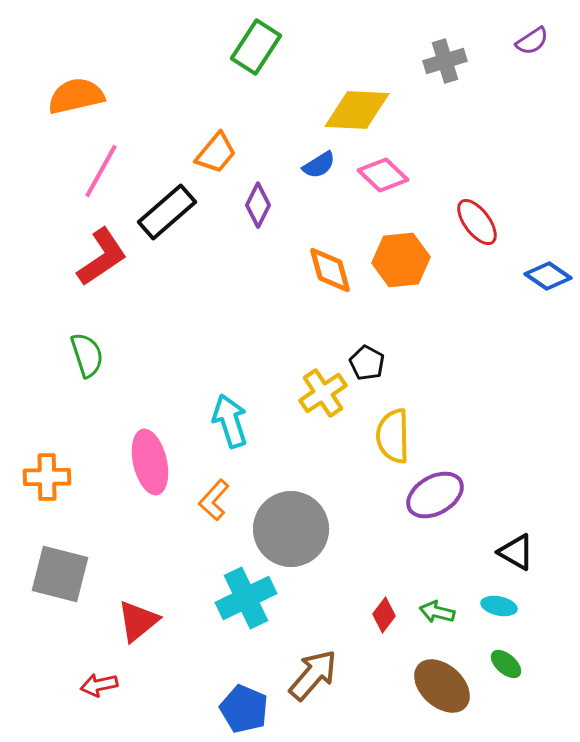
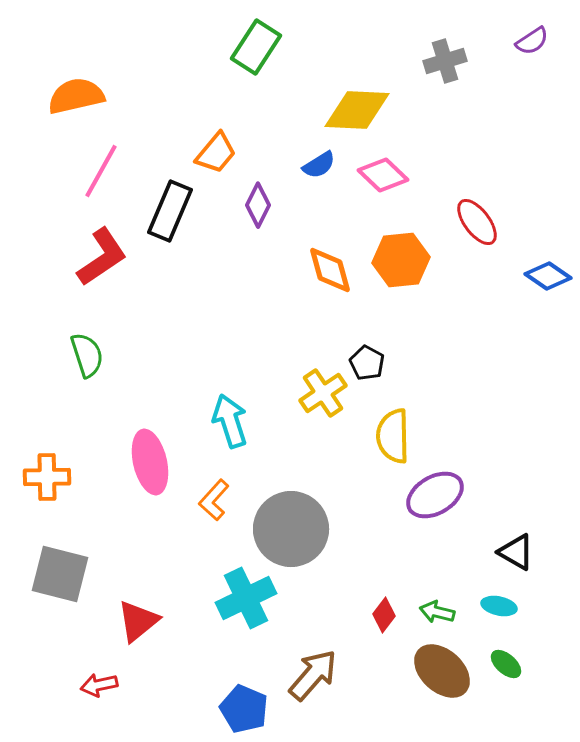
black rectangle: moved 3 px right, 1 px up; rotated 26 degrees counterclockwise
brown ellipse: moved 15 px up
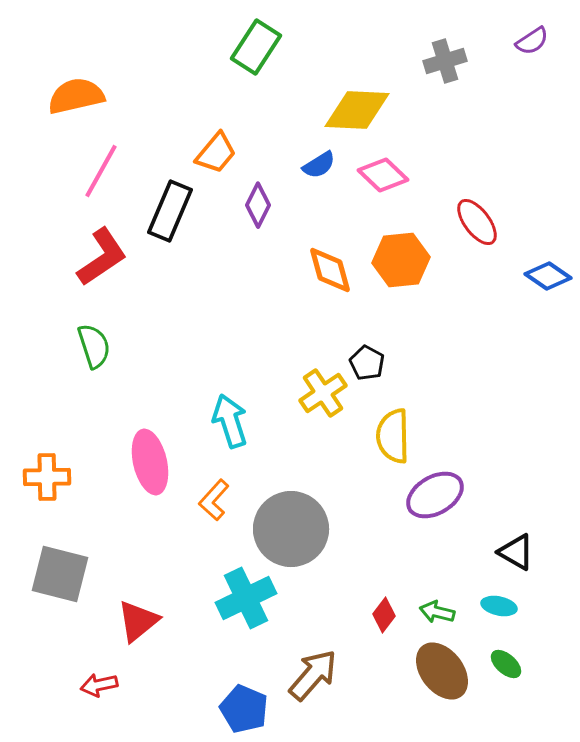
green semicircle: moved 7 px right, 9 px up
brown ellipse: rotated 10 degrees clockwise
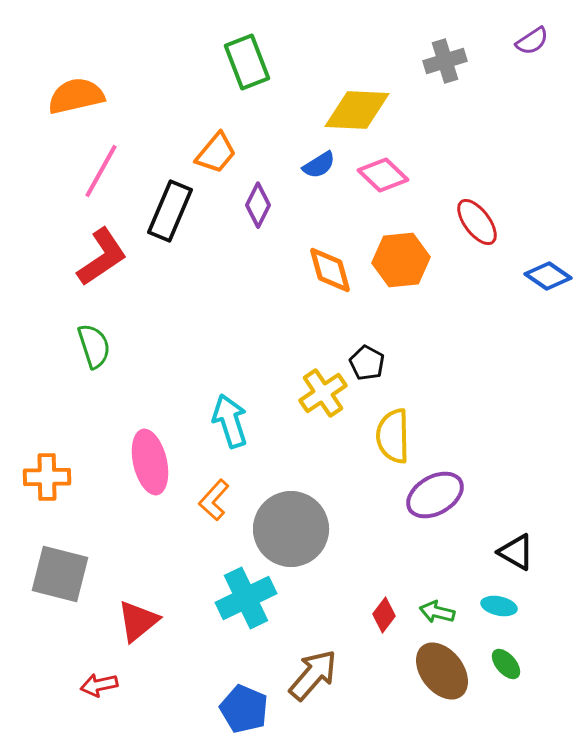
green rectangle: moved 9 px left, 15 px down; rotated 54 degrees counterclockwise
green ellipse: rotated 8 degrees clockwise
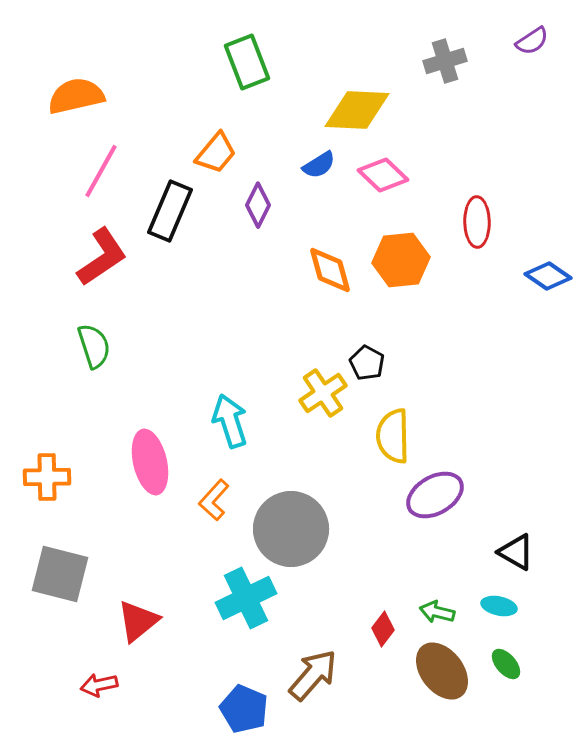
red ellipse: rotated 36 degrees clockwise
red diamond: moved 1 px left, 14 px down
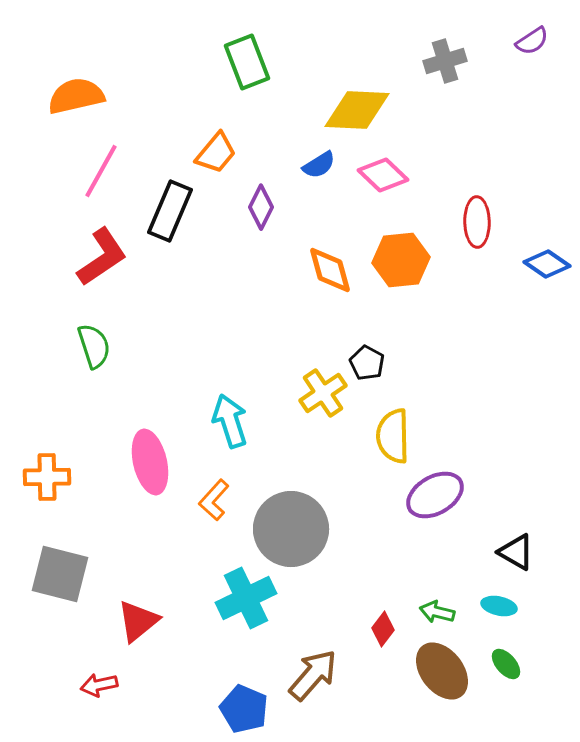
purple diamond: moved 3 px right, 2 px down
blue diamond: moved 1 px left, 12 px up
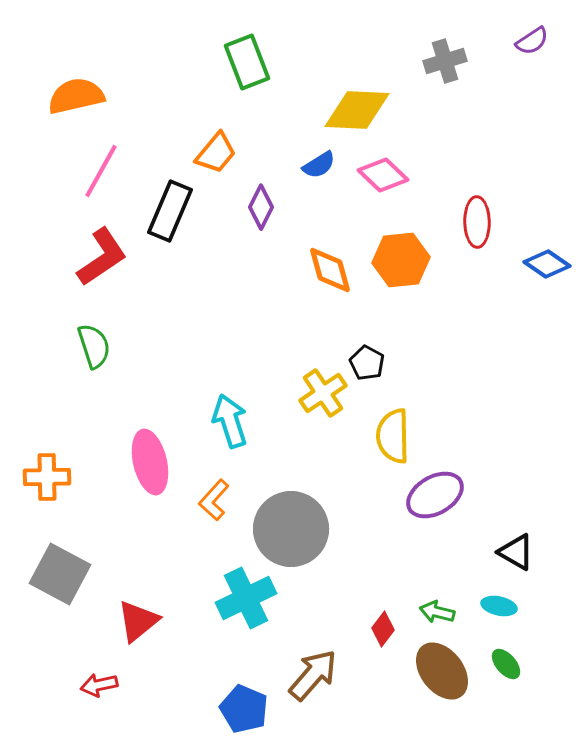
gray square: rotated 14 degrees clockwise
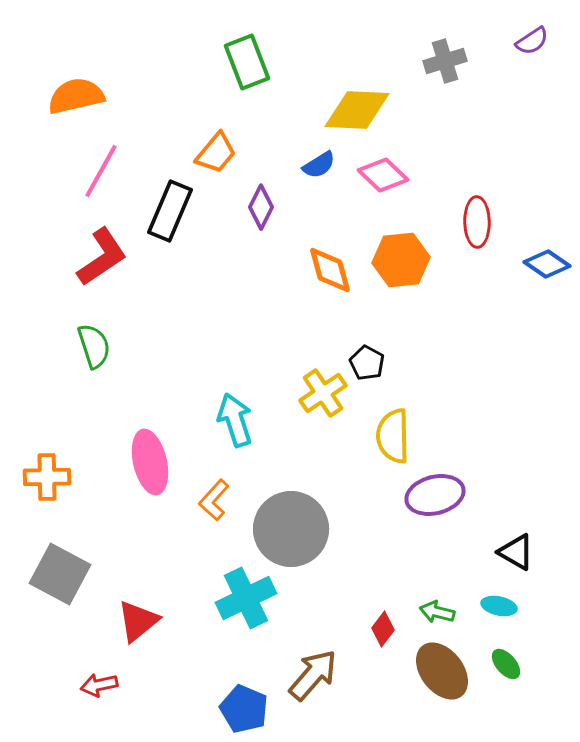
cyan arrow: moved 5 px right, 1 px up
purple ellipse: rotated 16 degrees clockwise
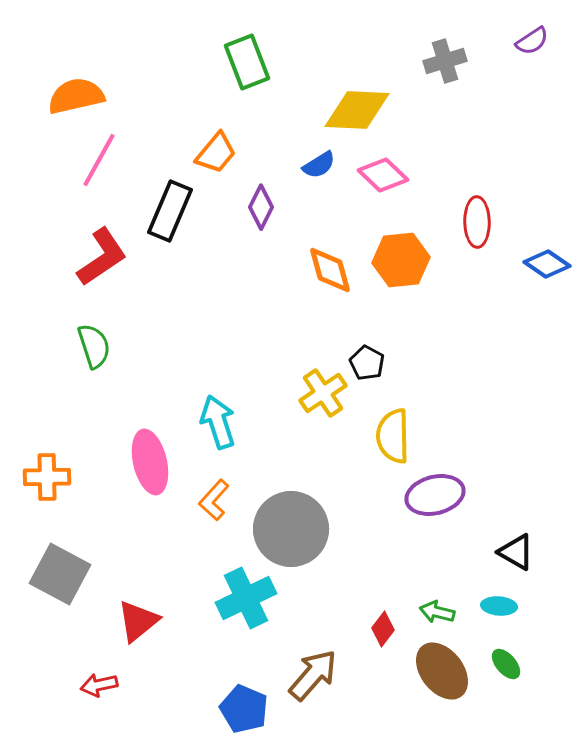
pink line: moved 2 px left, 11 px up
cyan arrow: moved 17 px left, 2 px down
cyan ellipse: rotated 8 degrees counterclockwise
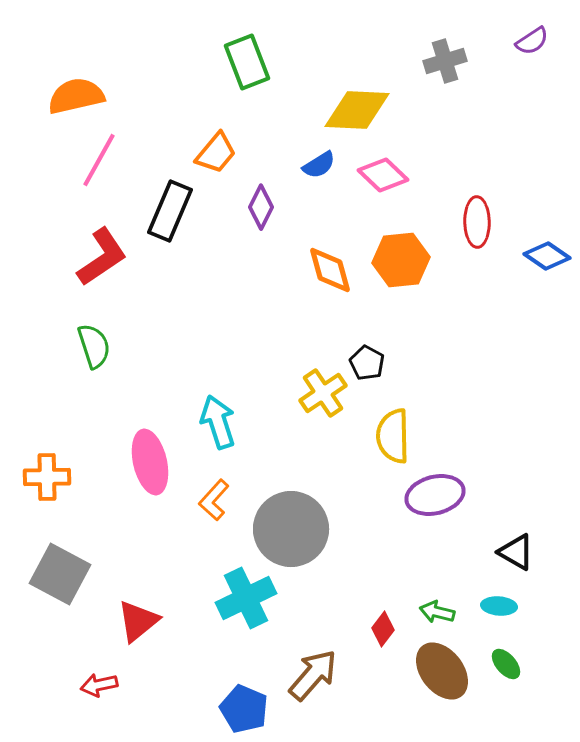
blue diamond: moved 8 px up
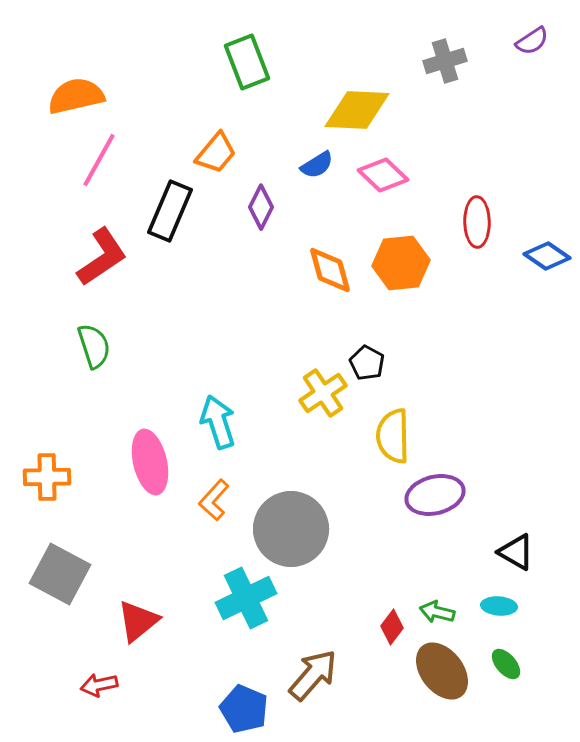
blue semicircle: moved 2 px left
orange hexagon: moved 3 px down
red diamond: moved 9 px right, 2 px up
